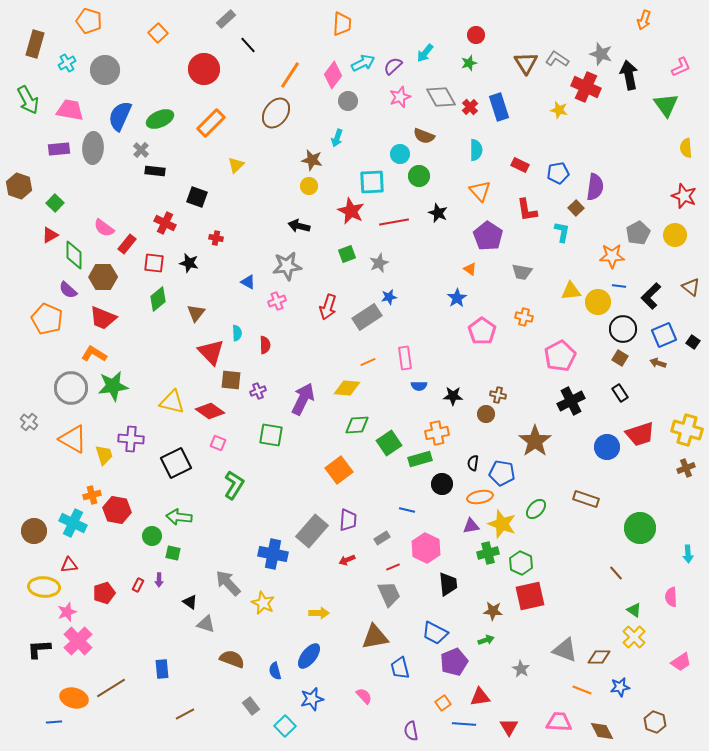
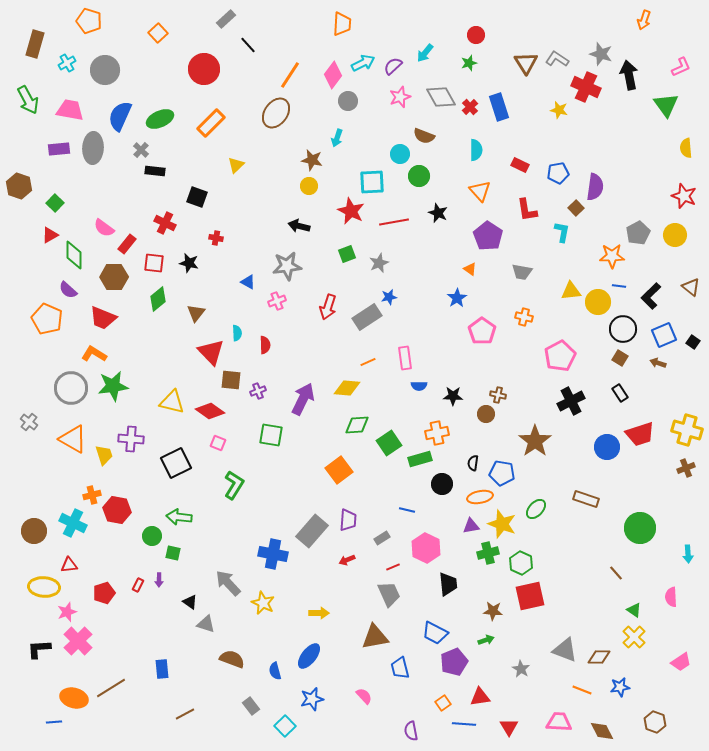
brown hexagon at (103, 277): moved 11 px right
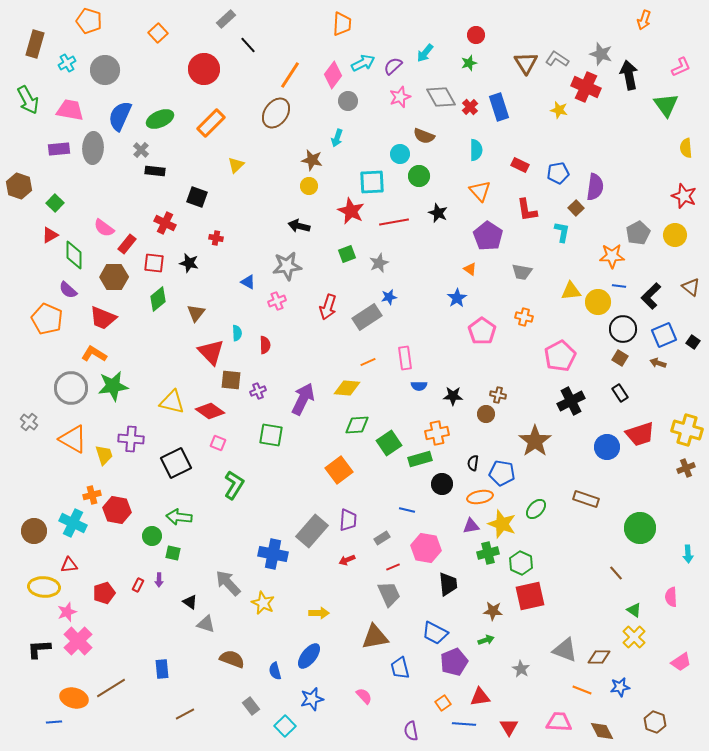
pink hexagon at (426, 548): rotated 16 degrees counterclockwise
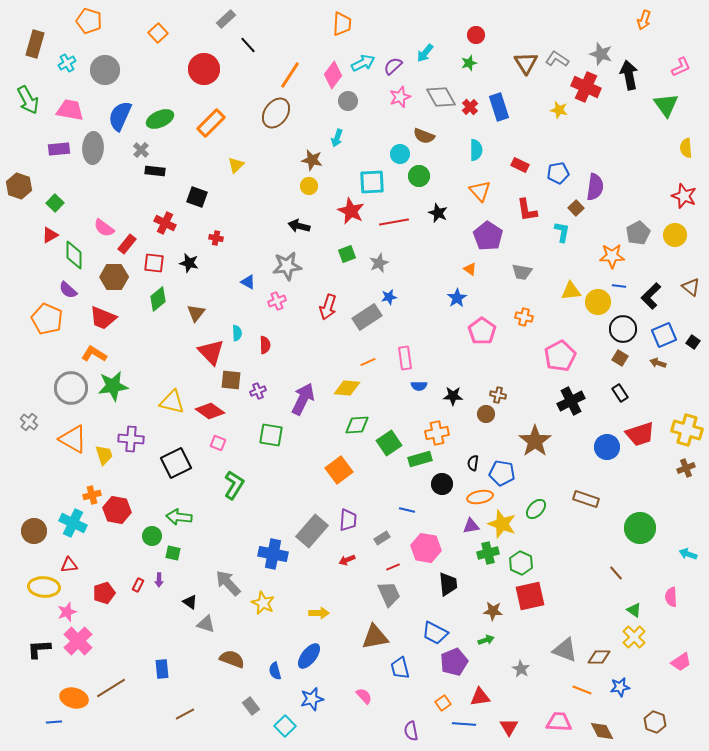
cyan arrow at (688, 554): rotated 114 degrees clockwise
